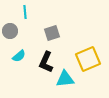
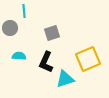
cyan line: moved 1 px left, 1 px up
gray circle: moved 3 px up
cyan semicircle: rotated 136 degrees counterclockwise
cyan triangle: rotated 12 degrees counterclockwise
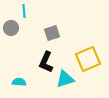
gray circle: moved 1 px right
cyan semicircle: moved 26 px down
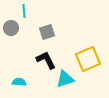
gray square: moved 5 px left, 1 px up
black L-shape: moved 2 px up; rotated 130 degrees clockwise
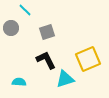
cyan line: moved 1 px right, 1 px up; rotated 40 degrees counterclockwise
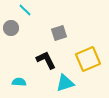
gray square: moved 12 px right, 1 px down
cyan triangle: moved 4 px down
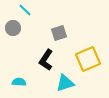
gray circle: moved 2 px right
black L-shape: rotated 120 degrees counterclockwise
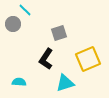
gray circle: moved 4 px up
black L-shape: moved 1 px up
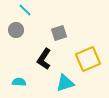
gray circle: moved 3 px right, 6 px down
black L-shape: moved 2 px left
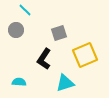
yellow square: moved 3 px left, 4 px up
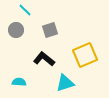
gray square: moved 9 px left, 3 px up
black L-shape: rotated 95 degrees clockwise
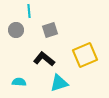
cyan line: moved 4 px right, 1 px down; rotated 40 degrees clockwise
cyan triangle: moved 6 px left
